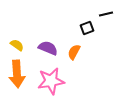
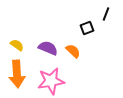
black line: rotated 56 degrees counterclockwise
orange semicircle: moved 1 px left, 1 px up; rotated 105 degrees clockwise
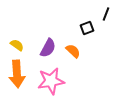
purple semicircle: rotated 96 degrees clockwise
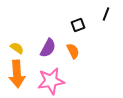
black square: moved 9 px left, 3 px up
yellow semicircle: moved 3 px down
orange semicircle: rotated 21 degrees clockwise
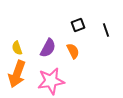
black line: moved 16 px down; rotated 40 degrees counterclockwise
yellow semicircle: rotated 144 degrees counterclockwise
orange arrow: rotated 24 degrees clockwise
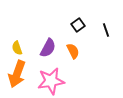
black square: rotated 16 degrees counterclockwise
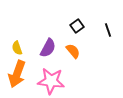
black square: moved 1 px left, 1 px down
black line: moved 2 px right
orange semicircle: rotated 14 degrees counterclockwise
pink star: rotated 16 degrees clockwise
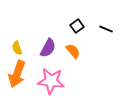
black line: moved 2 px left, 1 px up; rotated 48 degrees counterclockwise
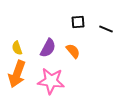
black square: moved 1 px right, 4 px up; rotated 32 degrees clockwise
